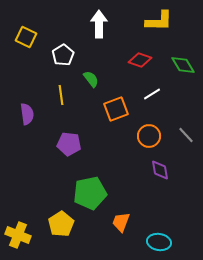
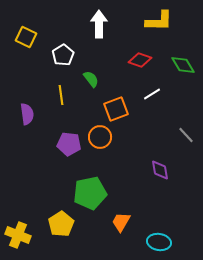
orange circle: moved 49 px left, 1 px down
orange trapezoid: rotated 10 degrees clockwise
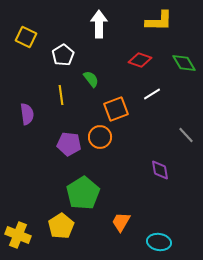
green diamond: moved 1 px right, 2 px up
green pentagon: moved 7 px left; rotated 20 degrees counterclockwise
yellow pentagon: moved 2 px down
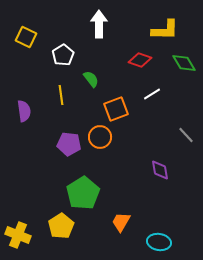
yellow L-shape: moved 6 px right, 9 px down
purple semicircle: moved 3 px left, 3 px up
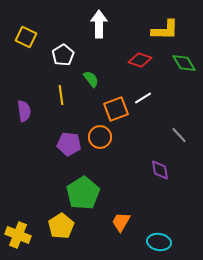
white line: moved 9 px left, 4 px down
gray line: moved 7 px left
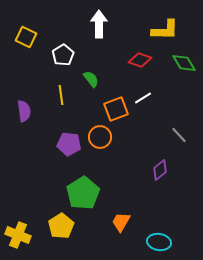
purple diamond: rotated 60 degrees clockwise
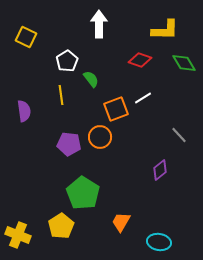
white pentagon: moved 4 px right, 6 px down
green pentagon: rotated 8 degrees counterclockwise
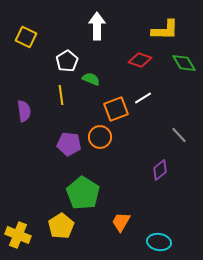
white arrow: moved 2 px left, 2 px down
green semicircle: rotated 30 degrees counterclockwise
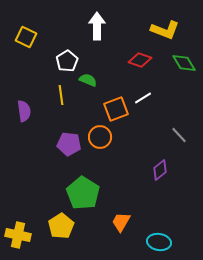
yellow L-shape: rotated 20 degrees clockwise
green semicircle: moved 3 px left, 1 px down
yellow cross: rotated 10 degrees counterclockwise
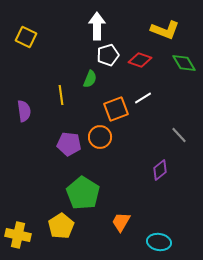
white pentagon: moved 41 px right, 6 px up; rotated 15 degrees clockwise
green semicircle: moved 2 px right, 1 px up; rotated 90 degrees clockwise
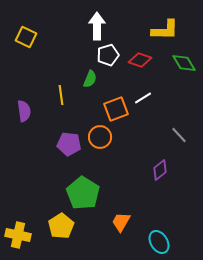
yellow L-shape: rotated 20 degrees counterclockwise
cyan ellipse: rotated 50 degrees clockwise
